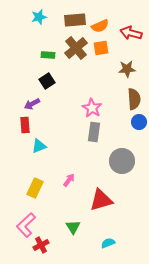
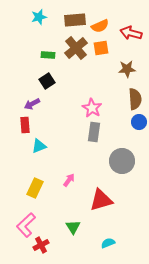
brown semicircle: moved 1 px right
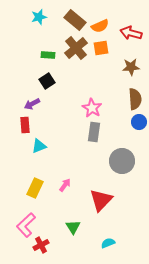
brown rectangle: rotated 45 degrees clockwise
brown star: moved 4 px right, 2 px up
pink arrow: moved 4 px left, 5 px down
red triangle: rotated 30 degrees counterclockwise
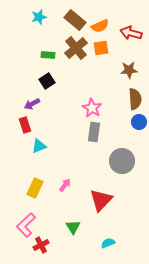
brown star: moved 2 px left, 3 px down
red rectangle: rotated 14 degrees counterclockwise
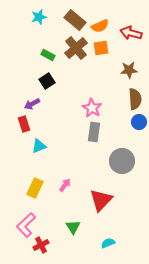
green rectangle: rotated 24 degrees clockwise
red rectangle: moved 1 px left, 1 px up
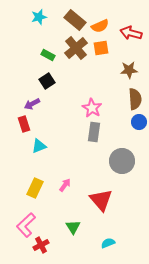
red triangle: rotated 25 degrees counterclockwise
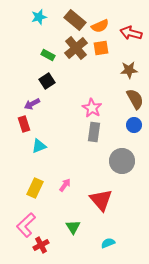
brown semicircle: rotated 25 degrees counterclockwise
blue circle: moved 5 px left, 3 px down
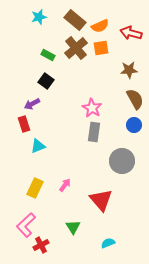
black square: moved 1 px left; rotated 21 degrees counterclockwise
cyan triangle: moved 1 px left
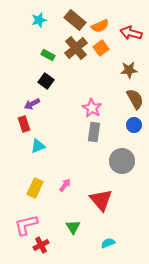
cyan star: moved 3 px down
orange square: rotated 28 degrees counterclockwise
pink L-shape: rotated 30 degrees clockwise
